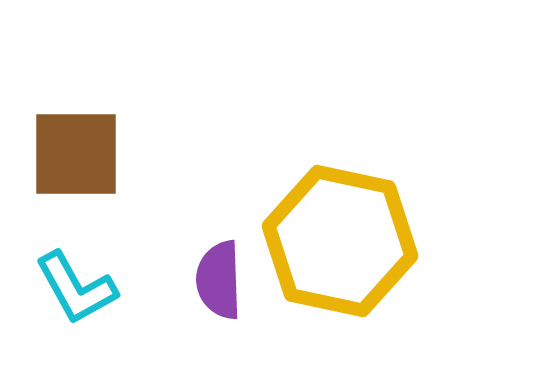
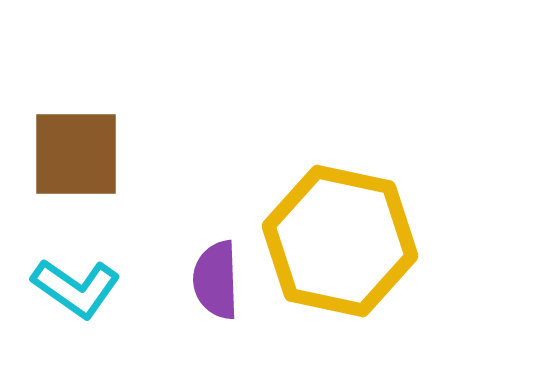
purple semicircle: moved 3 px left
cyan L-shape: rotated 26 degrees counterclockwise
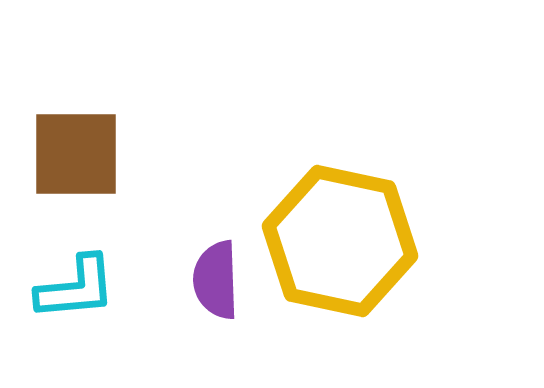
cyan L-shape: rotated 40 degrees counterclockwise
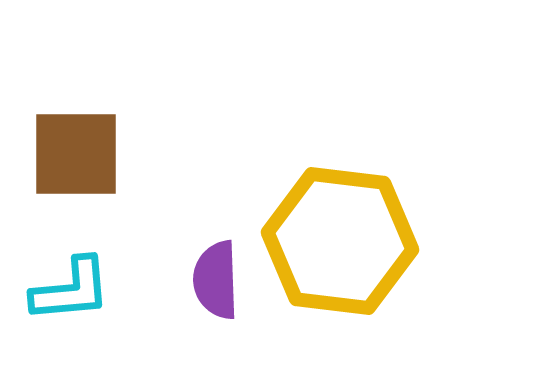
yellow hexagon: rotated 5 degrees counterclockwise
cyan L-shape: moved 5 px left, 2 px down
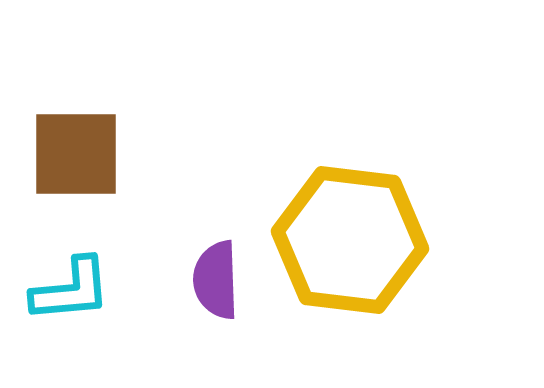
yellow hexagon: moved 10 px right, 1 px up
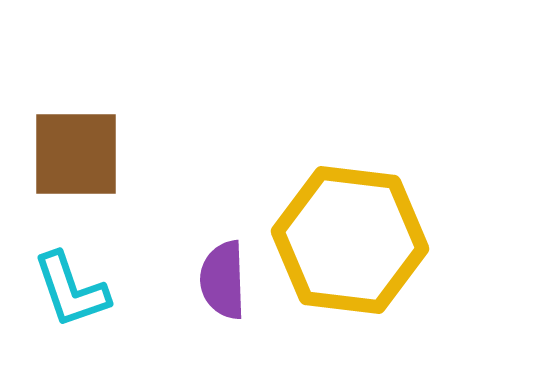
purple semicircle: moved 7 px right
cyan L-shape: rotated 76 degrees clockwise
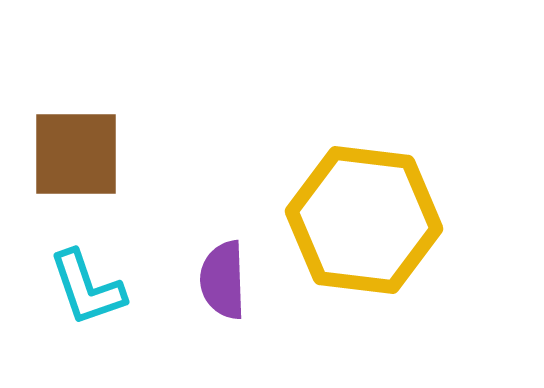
yellow hexagon: moved 14 px right, 20 px up
cyan L-shape: moved 16 px right, 2 px up
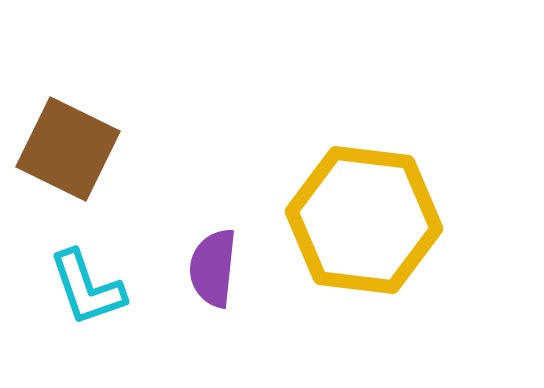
brown square: moved 8 px left, 5 px up; rotated 26 degrees clockwise
purple semicircle: moved 10 px left, 12 px up; rotated 8 degrees clockwise
